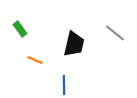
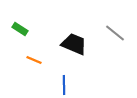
green rectangle: rotated 21 degrees counterclockwise
black trapezoid: rotated 80 degrees counterclockwise
orange line: moved 1 px left
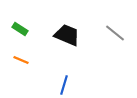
black trapezoid: moved 7 px left, 9 px up
orange line: moved 13 px left
blue line: rotated 18 degrees clockwise
